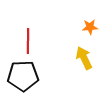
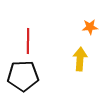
yellow arrow: moved 4 px left, 1 px down; rotated 30 degrees clockwise
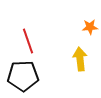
red line: rotated 20 degrees counterclockwise
yellow arrow: rotated 10 degrees counterclockwise
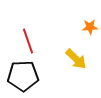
yellow arrow: moved 4 px left; rotated 140 degrees clockwise
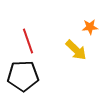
yellow arrow: moved 9 px up
